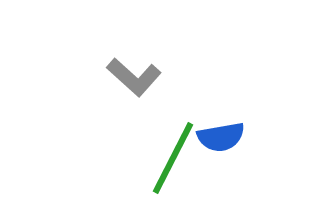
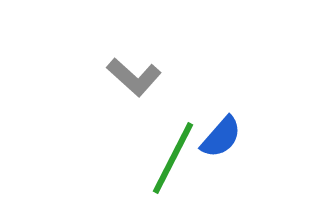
blue semicircle: rotated 39 degrees counterclockwise
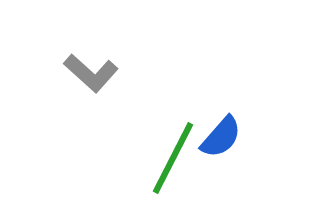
gray L-shape: moved 43 px left, 4 px up
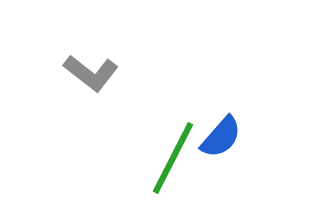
gray L-shape: rotated 4 degrees counterclockwise
